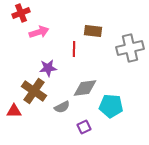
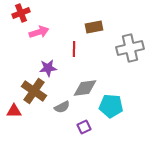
brown rectangle: moved 1 px right, 4 px up; rotated 18 degrees counterclockwise
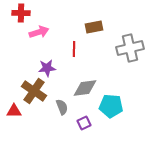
red cross: rotated 24 degrees clockwise
purple star: moved 1 px left
gray semicircle: rotated 84 degrees counterclockwise
purple square: moved 4 px up
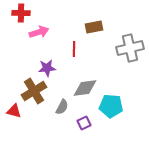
brown cross: rotated 25 degrees clockwise
gray semicircle: rotated 49 degrees clockwise
red triangle: rotated 14 degrees clockwise
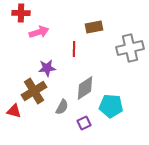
gray diamond: rotated 25 degrees counterclockwise
